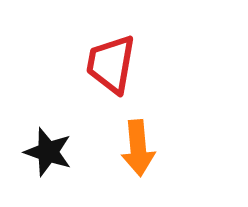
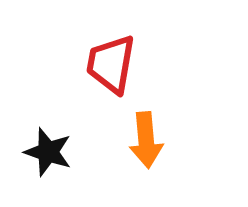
orange arrow: moved 8 px right, 8 px up
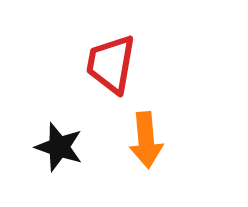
black star: moved 11 px right, 5 px up
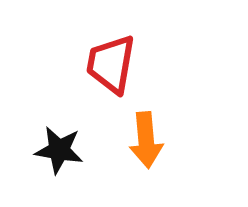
black star: moved 3 px down; rotated 9 degrees counterclockwise
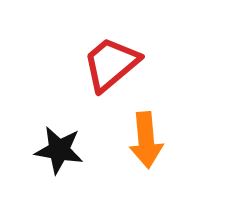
red trapezoid: rotated 40 degrees clockwise
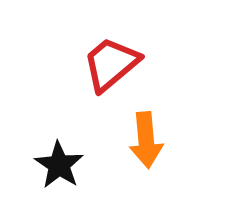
black star: moved 15 px down; rotated 24 degrees clockwise
